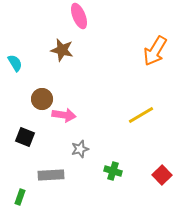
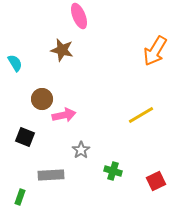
pink arrow: rotated 20 degrees counterclockwise
gray star: moved 1 px right, 1 px down; rotated 18 degrees counterclockwise
red square: moved 6 px left, 6 px down; rotated 18 degrees clockwise
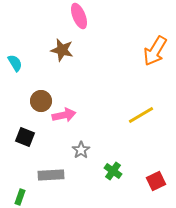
brown circle: moved 1 px left, 2 px down
green cross: rotated 18 degrees clockwise
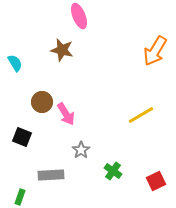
brown circle: moved 1 px right, 1 px down
pink arrow: moved 2 px right, 1 px up; rotated 70 degrees clockwise
black square: moved 3 px left
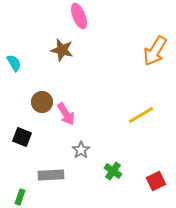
cyan semicircle: moved 1 px left
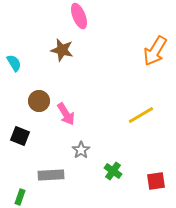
brown circle: moved 3 px left, 1 px up
black square: moved 2 px left, 1 px up
red square: rotated 18 degrees clockwise
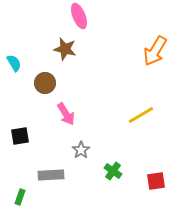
brown star: moved 3 px right, 1 px up
brown circle: moved 6 px right, 18 px up
black square: rotated 30 degrees counterclockwise
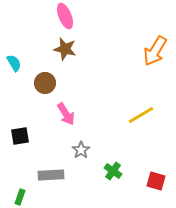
pink ellipse: moved 14 px left
red square: rotated 24 degrees clockwise
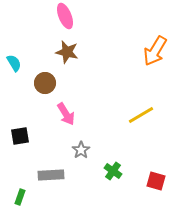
brown star: moved 2 px right, 3 px down
